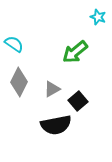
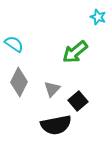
gray triangle: rotated 18 degrees counterclockwise
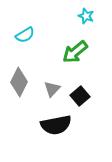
cyan star: moved 12 px left, 1 px up
cyan semicircle: moved 11 px right, 9 px up; rotated 114 degrees clockwise
black square: moved 2 px right, 5 px up
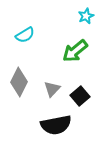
cyan star: rotated 28 degrees clockwise
green arrow: moved 1 px up
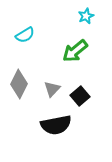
gray diamond: moved 2 px down
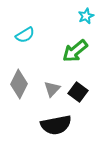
black square: moved 2 px left, 4 px up; rotated 12 degrees counterclockwise
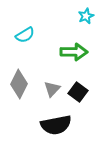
green arrow: moved 1 px left, 1 px down; rotated 140 degrees counterclockwise
